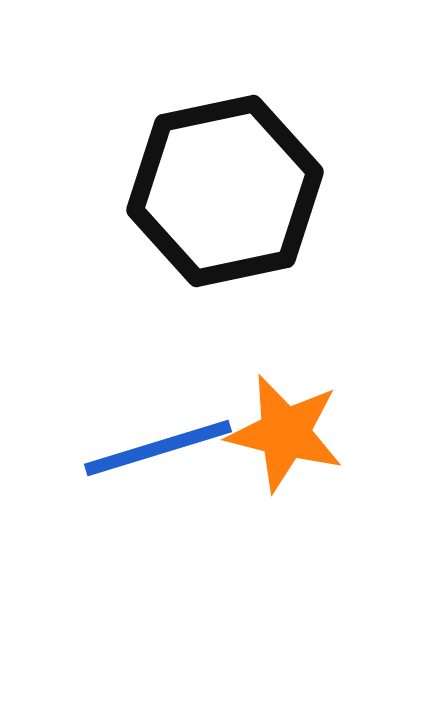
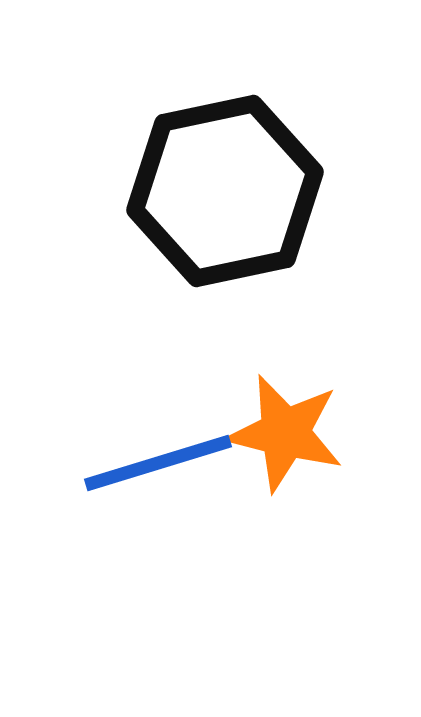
blue line: moved 15 px down
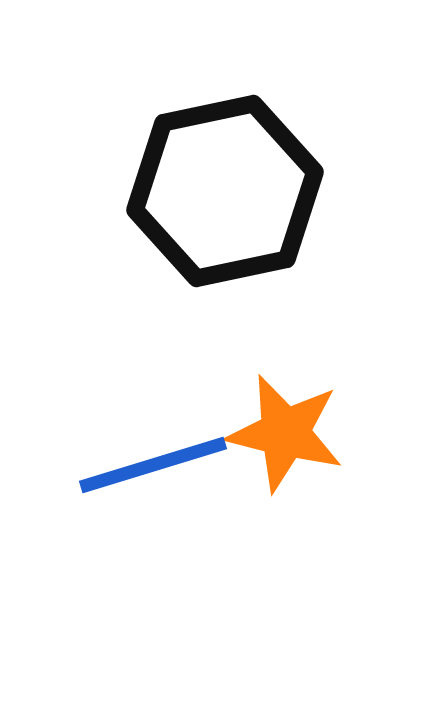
blue line: moved 5 px left, 2 px down
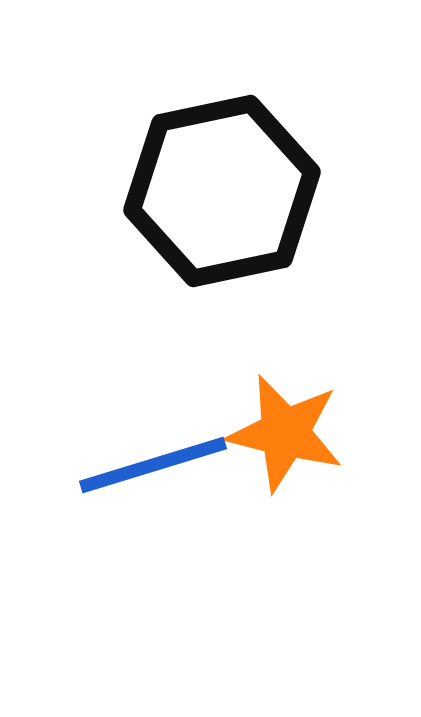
black hexagon: moved 3 px left
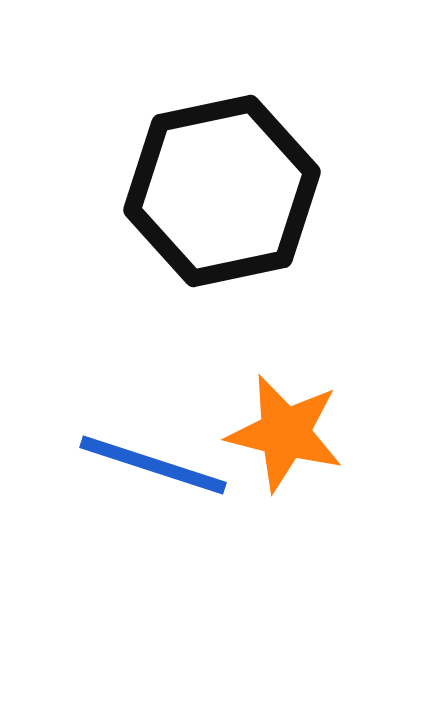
blue line: rotated 35 degrees clockwise
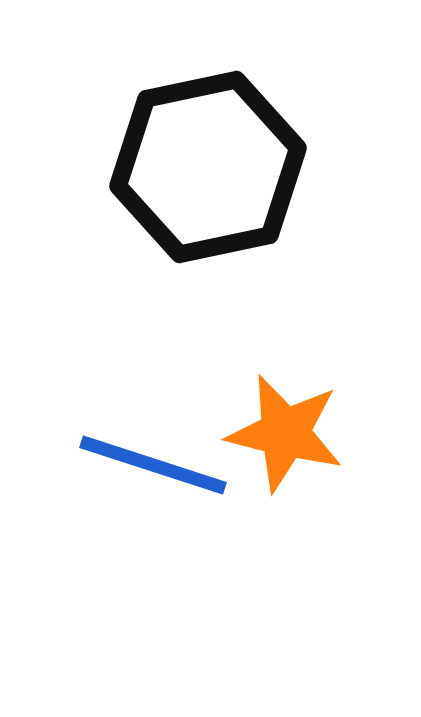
black hexagon: moved 14 px left, 24 px up
